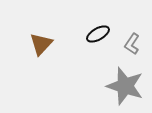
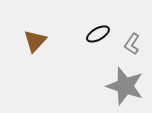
brown triangle: moved 6 px left, 3 px up
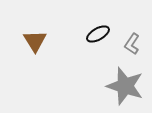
brown triangle: rotated 15 degrees counterclockwise
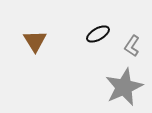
gray L-shape: moved 2 px down
gray star: moved 1 px left, 1 px down; rotated 30 degrees clockwise
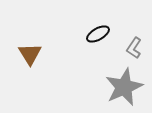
brown triangle: moved 5 px left, 13 px down
gray L-shape: moved 2 px right, 2 px down
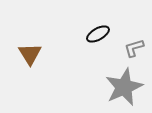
gray L-shape: rotated 40 degrees clockwise
